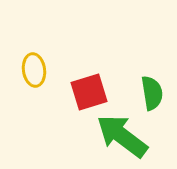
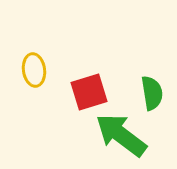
green arrow: moved 1 px left, 1 px up
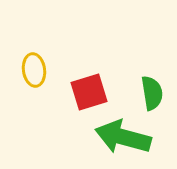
green arrow: moved 2 px right, 2 px down; rotated 22 degrees counterclockwise
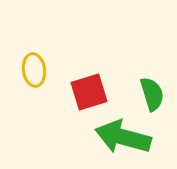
green semicircle: moved 1 px down; rotated 8 degrees counterclockwise
